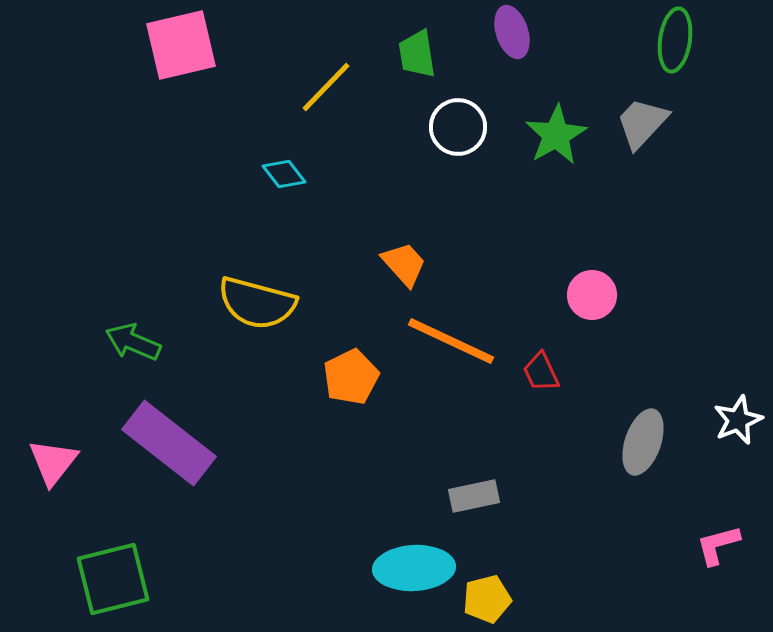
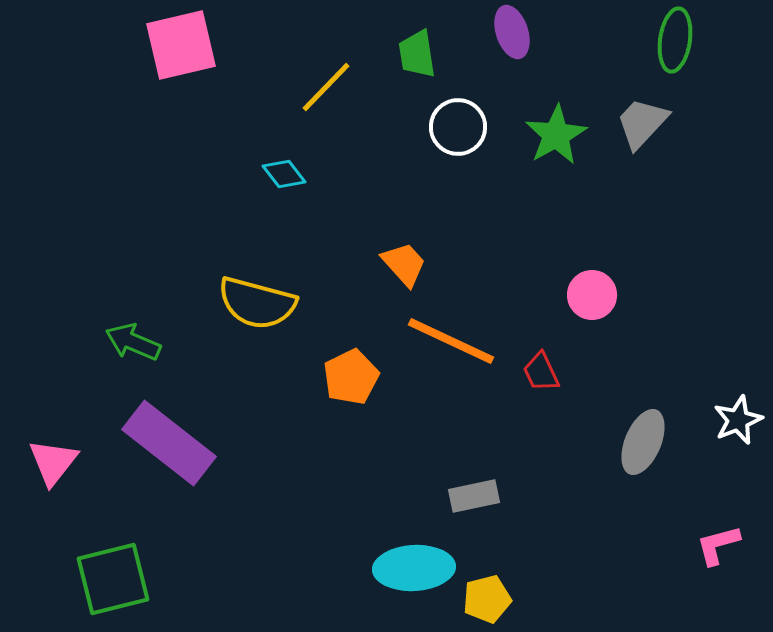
gray ellipse: rotated 4 degrees clockwise
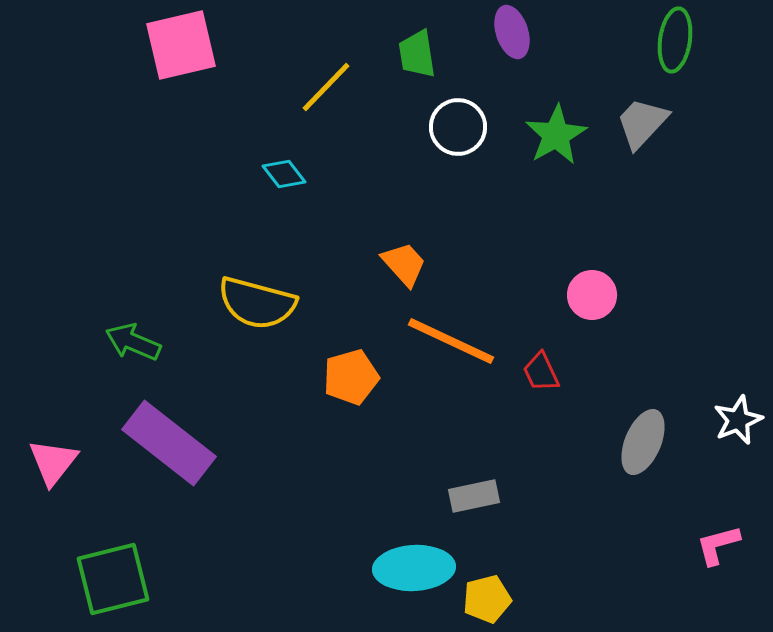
orange pentagon: rotated 10 degrees clockwise
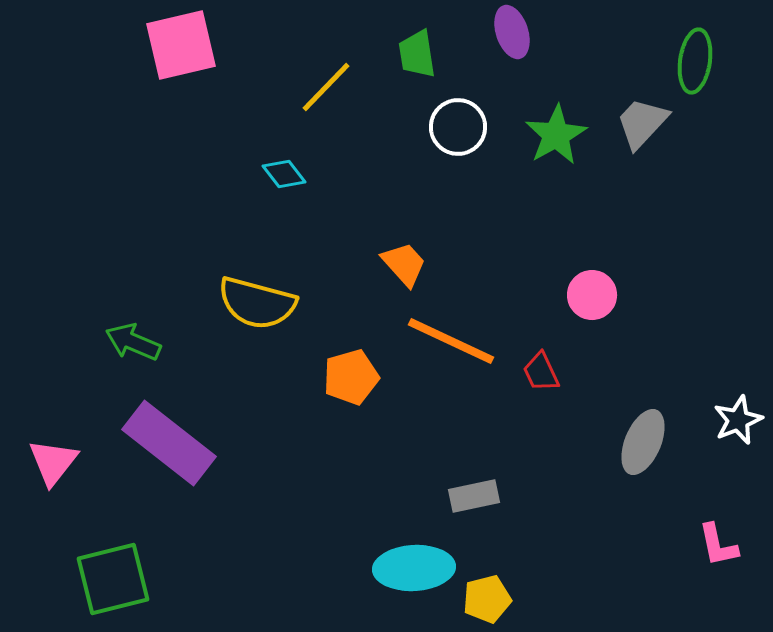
green ellipse: moved 20 px right, 21 px down
pink L-shape: rotated 87 degrees counterclockwise
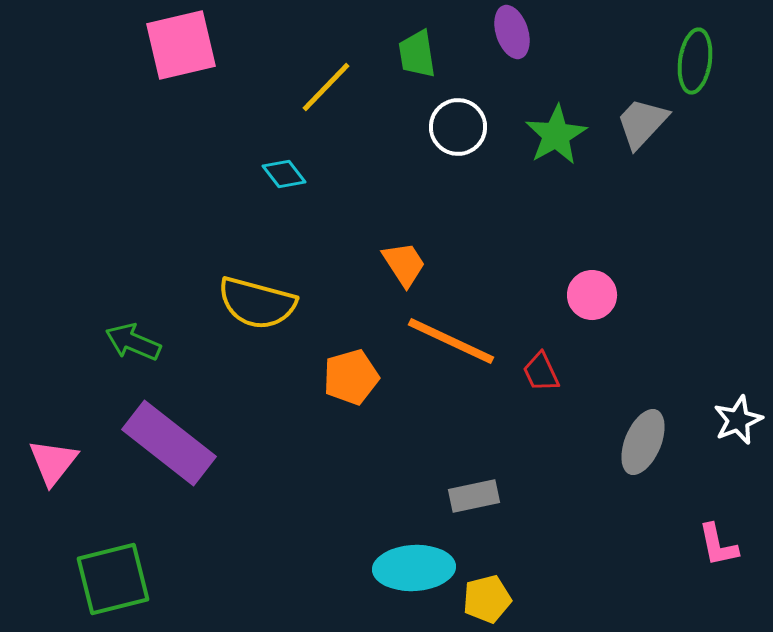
orange trapezoid: rotated 9 degrees clockwise
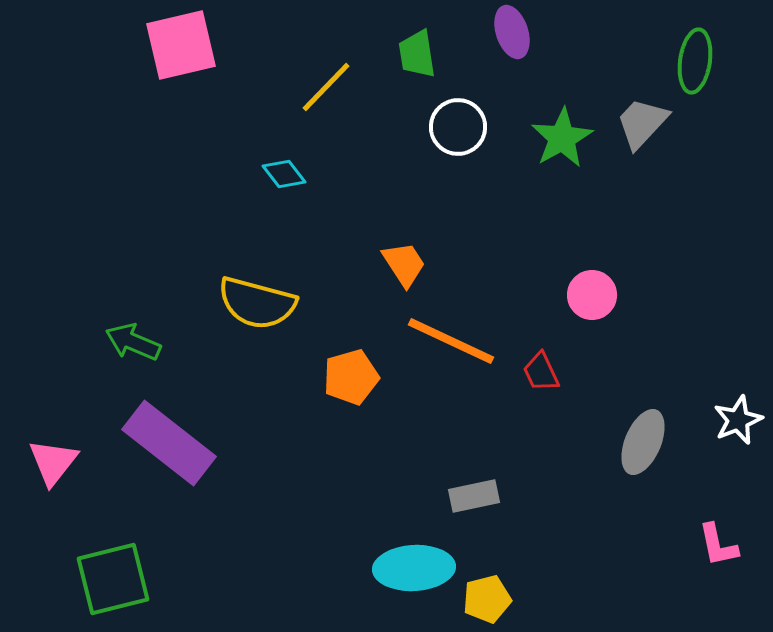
green star: moved 6 px right, 3 px down
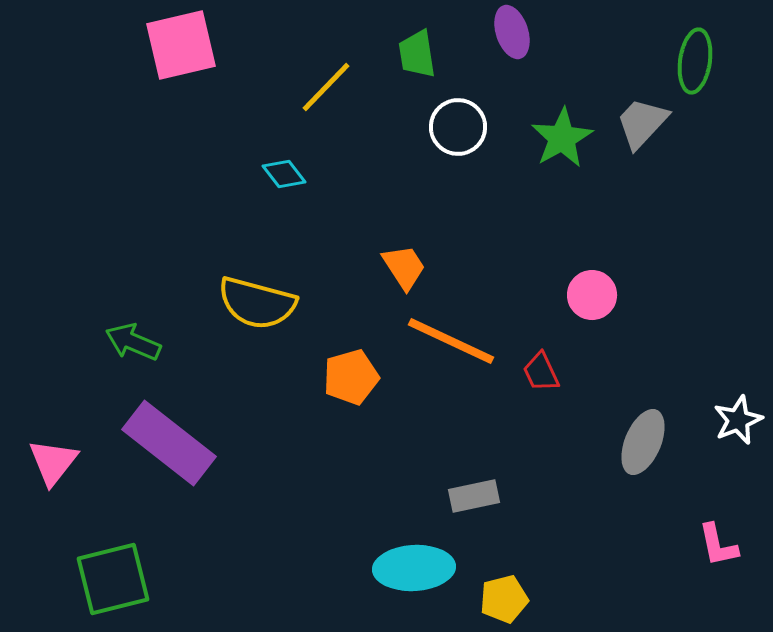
orange trapezoid: moved 3 px down
yellow pentagon: moved 17 px right
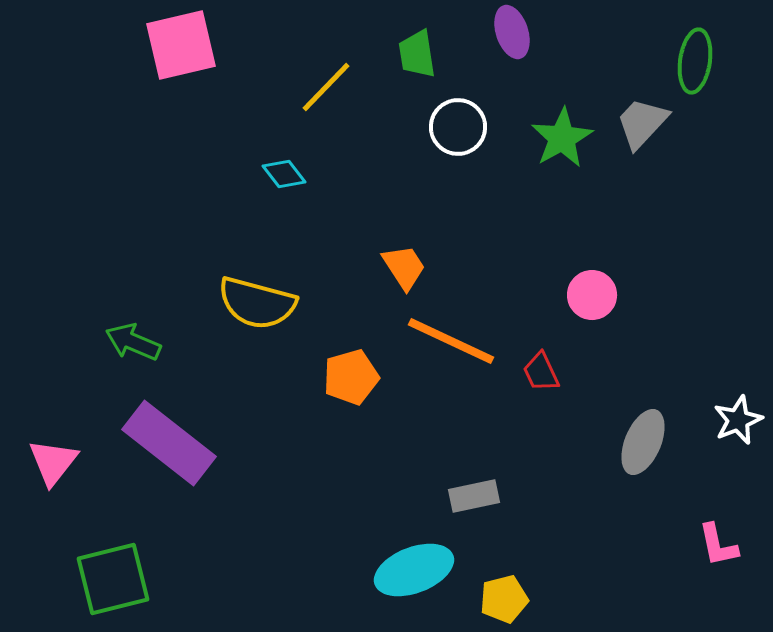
cyan ellipse: moved 2 px down; rotated 18 degrees counterclockwise
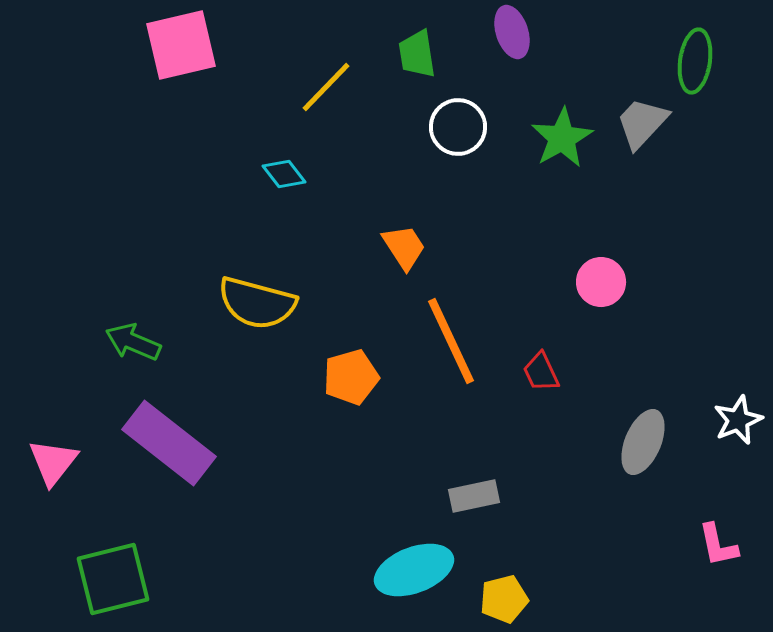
orange trapezoid: moved 20 px up
pink circle: moved 9 px right, 13 px up
orange line: rotated 40 degrees clockwise
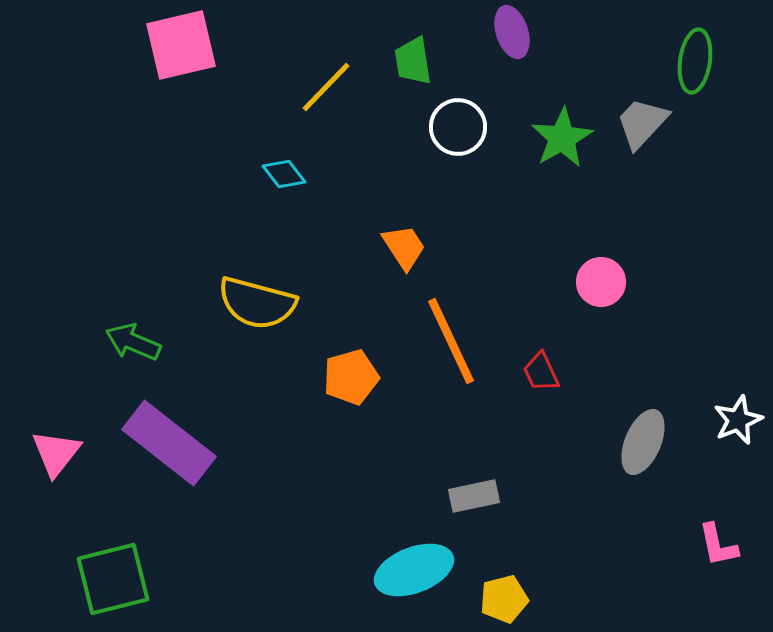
green trapezoid: moved 4 px left, 7 px down
pink triangle: moved 3 px right, 9 px up
